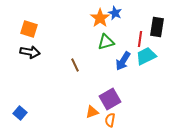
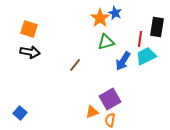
brown line: rotated 64 degrees clockwise
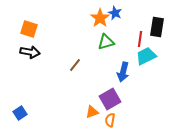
blue arrow: moved 11 px down; rotated 18 degrees counterclockwise
blue square: rotated 16 degrees clockwise
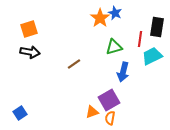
orange square: rotated 36 degrees counterclockwise
green triangle: moved 8 px right, 5 px down
cyan trapezoid: moved 6 px right
brown line: moved 1 px left, 1 px up; rotated 16 degrees clockwise
purple square: moved 1 px left, 1 px down
orange semicircle: moved 2 px up
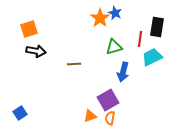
black arrow: moved 6 px right, 1 px up
cyan trapezoid: moved 1 px down
brown line: rotated 32 degrees clockwise
purple square: moved 1 px left
orange triangle: moved 2 px left, 4 px down
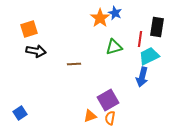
cyan trapezoid: moved 3 px left, 1 px up
blue arrow: moved 19 px right, 5 px down
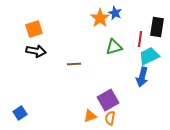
orange square: moved 5 px right
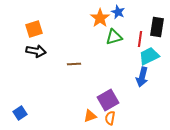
blue star: moved 3 px right, 1 px up
green triangle: moved 10 px up
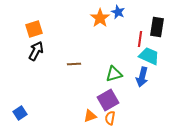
green triangle: moved 37 px down
black arrow: rotated 72 degrees counterclockwise
cyan trapezoid: rotated 50 degrees clockwise
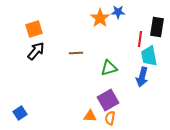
blue star: rotated 24 degrees counterclockwise
black arrow: rotated 12 degrees clockwise
cyan trapezoid: rotated 125 degrees counterclockwise
brown line: moved 2 px right, 11 px up
green triangle: moved 5 px left, 6 px up
orange triangle: rotated 24 degrees clockwise
